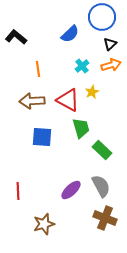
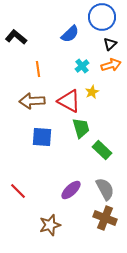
red triangle: moved 1 px right, 1 px down
gray semicircle: moved 4 px right, 3 px down
red line: rotated 42 degrees counterclockwise
brown star: moved 6 px right, 1 px down
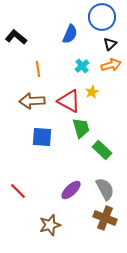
blue semicircle: rotated 24 degrees counterclockwise
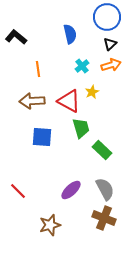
blue circle: moved 5 px right
blue semicircle: rotated 36 degrees counterclockwise
brown cross: moved 1 px left
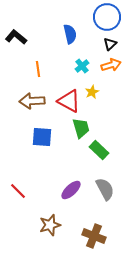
green rectangle: moved 3 px left
brown cross: moved 10 px left, 18 px down
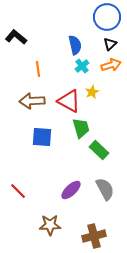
blue semicircle: moved 5 px right, 11 px down
brown star: rotated 15 degrees clockwise
brown cross: rotated 35 degrees counterclockwise
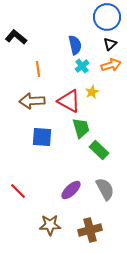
brown cross: moved 4 px left, 6 px up
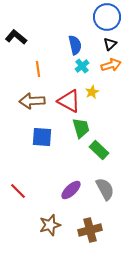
brown star: rotated 15 degrees counterclockwise
